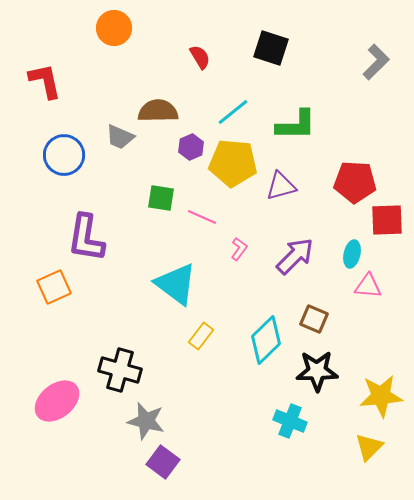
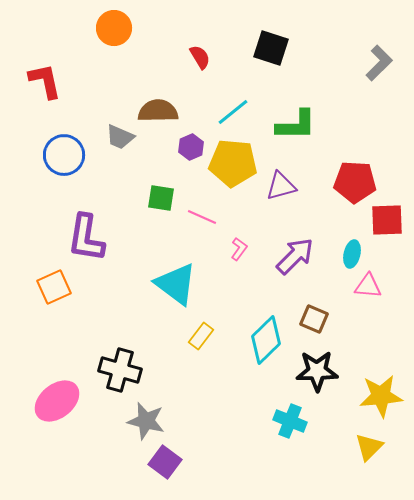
gray L-shape: moved 3 px right, 1 px down
purple square: moved 2 px right
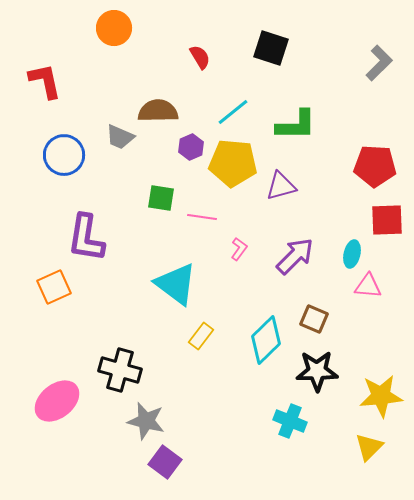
red pentagon: moved 20 px right, 16 px up
pink line: rotated 16 degrees counterclockwise
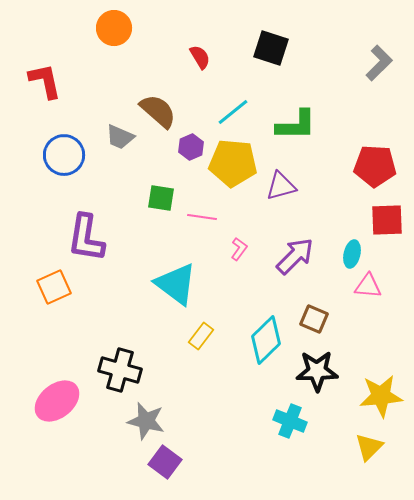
brown semicircle: rotated 42 degrees clockwise
